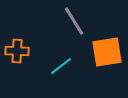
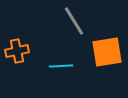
orange cross: rotated 15 degrees counterclockwise
cyan line: rotated 35 degrees clockwise
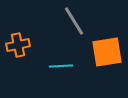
orange cross: moved 1 px right, 6 px up
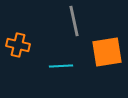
gray line: rotated 20 degrees clockwise
orange cross: rotated 25 degrees clockwise
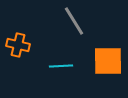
gray line: rotated 20 degrees counterclockwise
orange square: moved 1 px right, 9 px down; rotated 8 degrees clockwise
